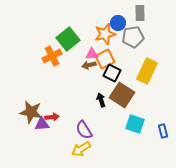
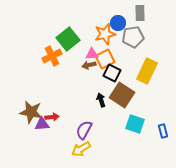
purple semicircle: rotated 60 degrees clockwise
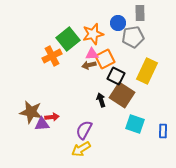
orange star: moved 12 px left
black square: moved 4 px right, 3 px down
blue rectangle: rotated 16 degrees clockwise
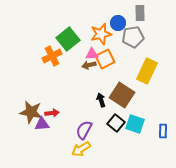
orange star: moved 8 px right
black square: moved 47 px down; rotated 12 degrees clockwise
red arrow: moved 4 px up
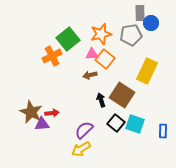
blue circle: moved 33 px right
gray pentagon: moved 2 px left, 2 px up
orange square: rotated 24 degrees counterclockwise
brown arrow: moved 1 px right, 10 px down
brown star: rotated 15 degrees clockwise
purple semicircle: rotated 18 degrees clockwise
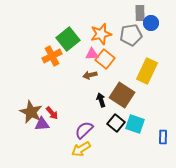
red arrow: rotated 56 degrees clockwise
blue rectangle: moved 6 px down
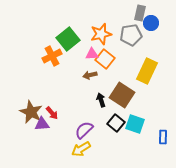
gray rectangle: rotated 14 degrees clockwise
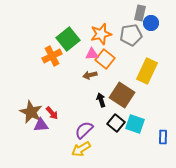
purple triangle: moved 1 px left, 1 px down
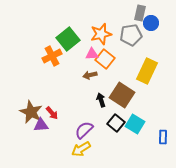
cyan square: rotated 12 degrees clockwise
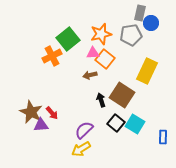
pink triangle: moved 1 px right, 1 px up
